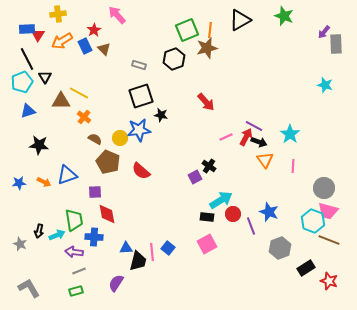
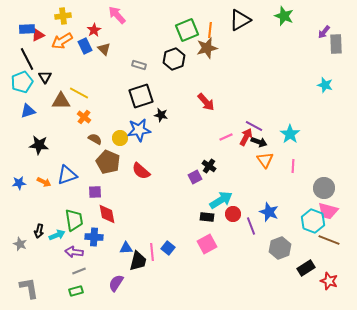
yellow cross at (58, 14): moved 5 px right, 2 px down
red triangle at (38, 35): rotated 32 degrees clockwise
gray L-shape at (29, 288): rotated 20 degrees clockwise
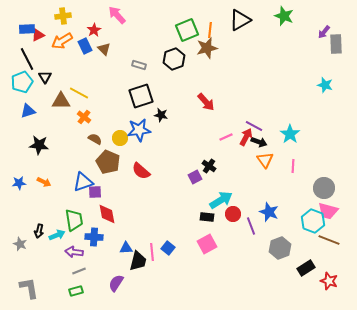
blue triangle at (67, 175): moved 16 px right, 7 px down
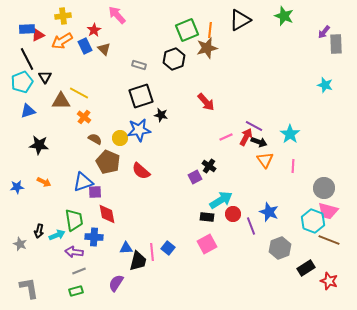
blue star at (19, 183): moved 2 px left, 4 px down
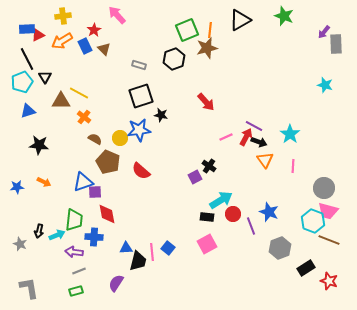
green trapezoid at (74, 220): rotated 15 degrees clockwise
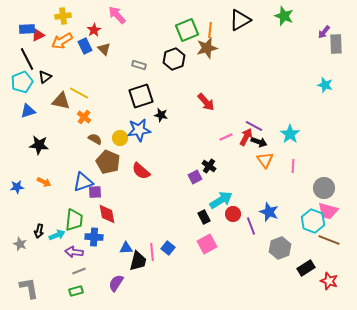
black triangle at (45, 77): rotated 24 degrees clockwise
brown triangle at (61, 101): rotated 12 degrees clockwise
black rectangle at (207, 217): moved 3 px left; rotated 56 degrees clockwise
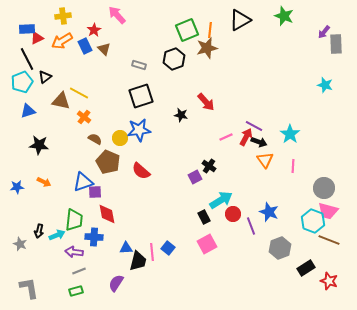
red triangle at (38, 35): moved 1 px left, 3 px down
black star at (161, 115): moved 20 px right
